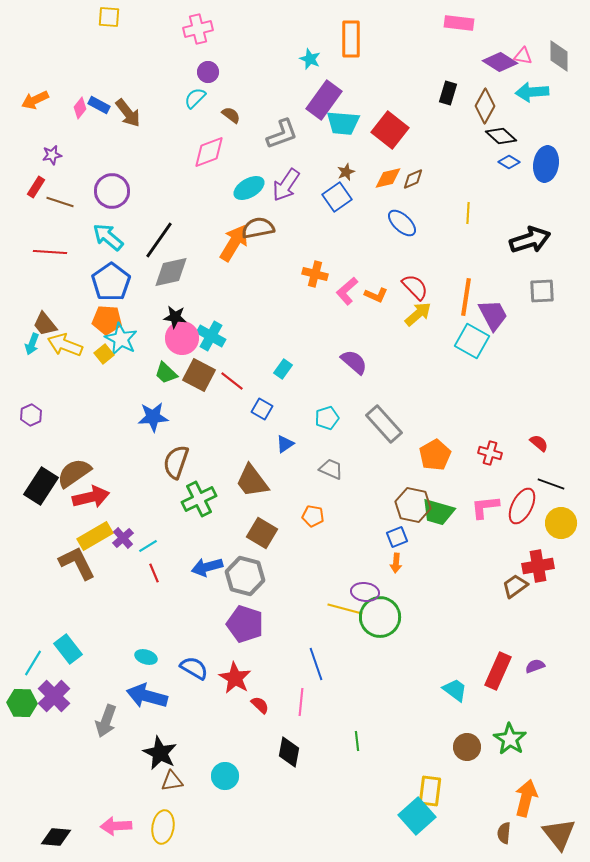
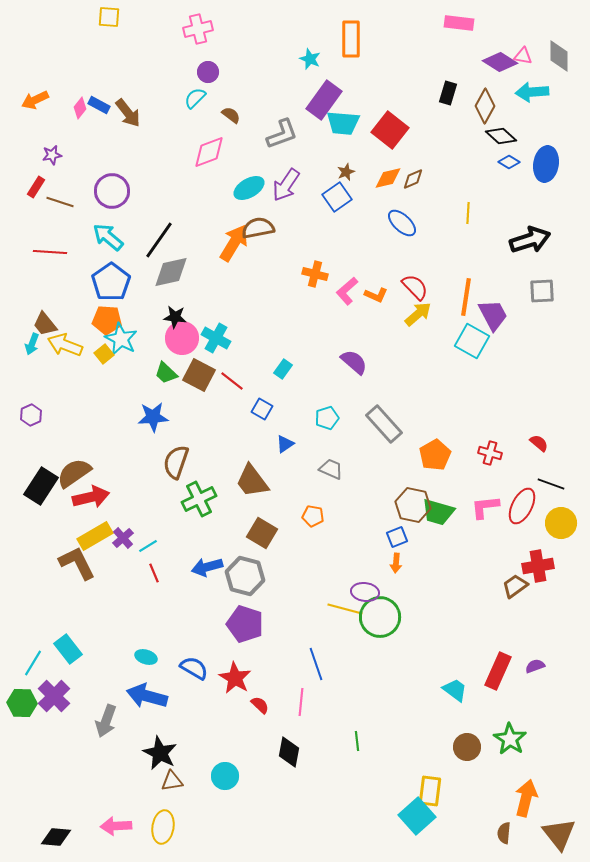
cyan cross at (211, 336): moved 5 px right, 2 px down
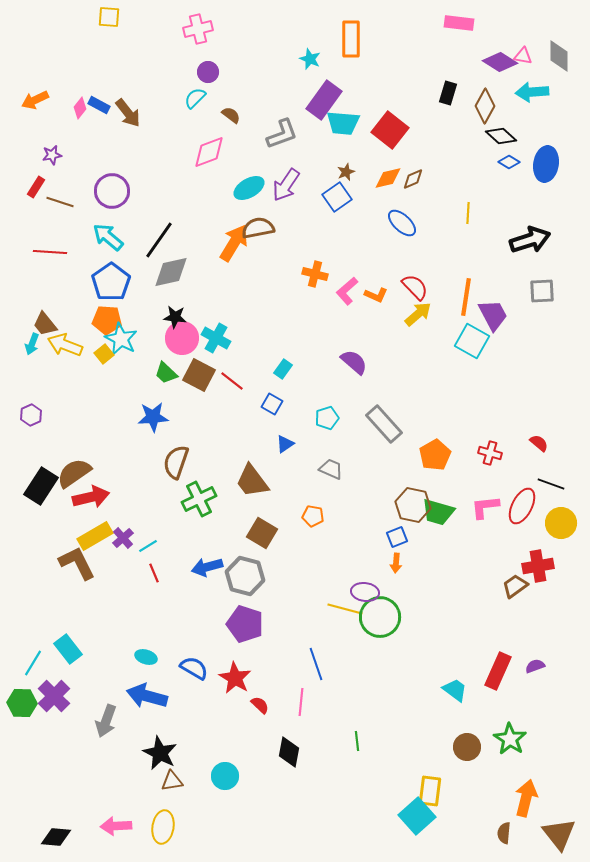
blue square at (262, 409): moved 10 px right, 5 px up
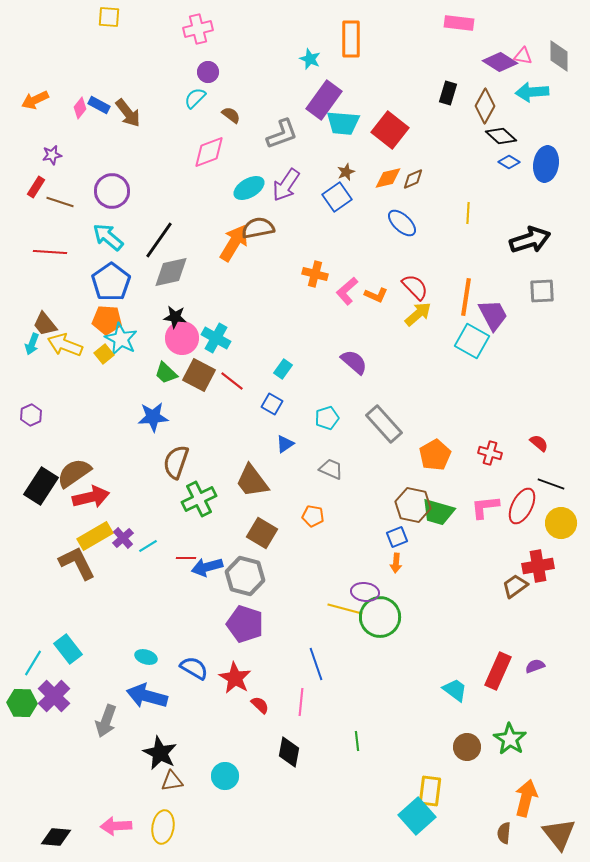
red line at (154, 573): moved 32 px right, 15 px up; rotated 66 degrees counterclockwise
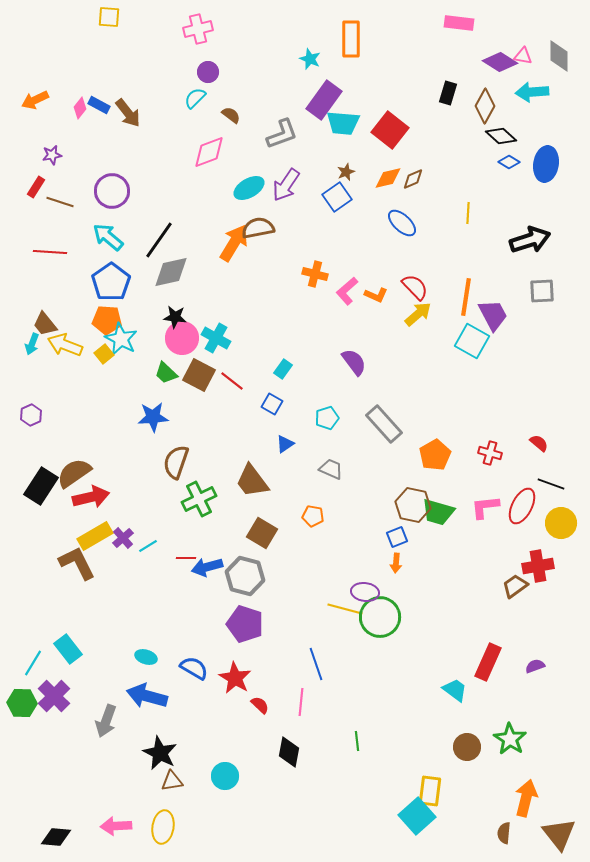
purple semicircle at (354, 362): rotated 12 degrees clockwise
red rectangle at (498, 671): moved 10 px left, 9 px up
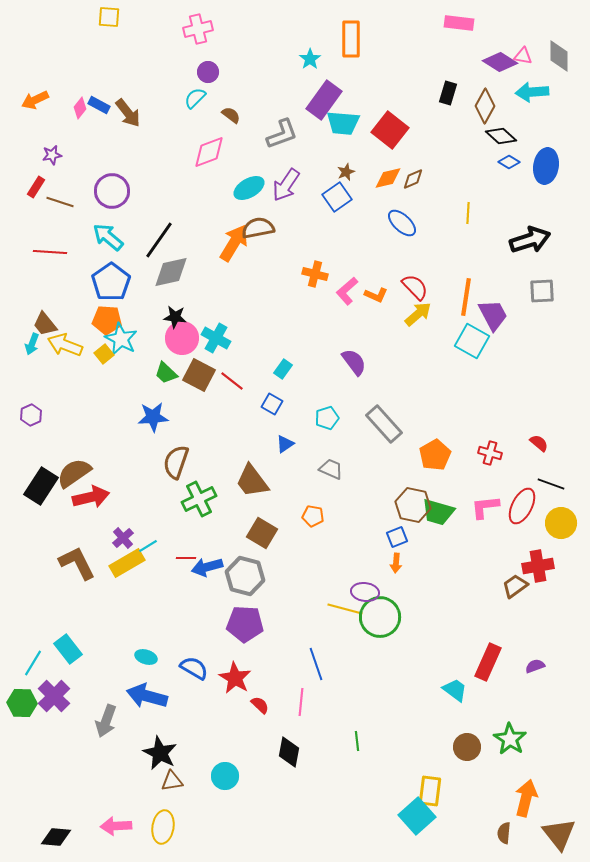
cyan star at (310, 59): rotated 15 degrees clockwise
blue ellipse at (546, 164): moved 2 px down
yellow rectangle at (95, 536): moved 32 px right, 27 px down
purple pentagon at (245, 624): rotated 15 degrees counterclockwise
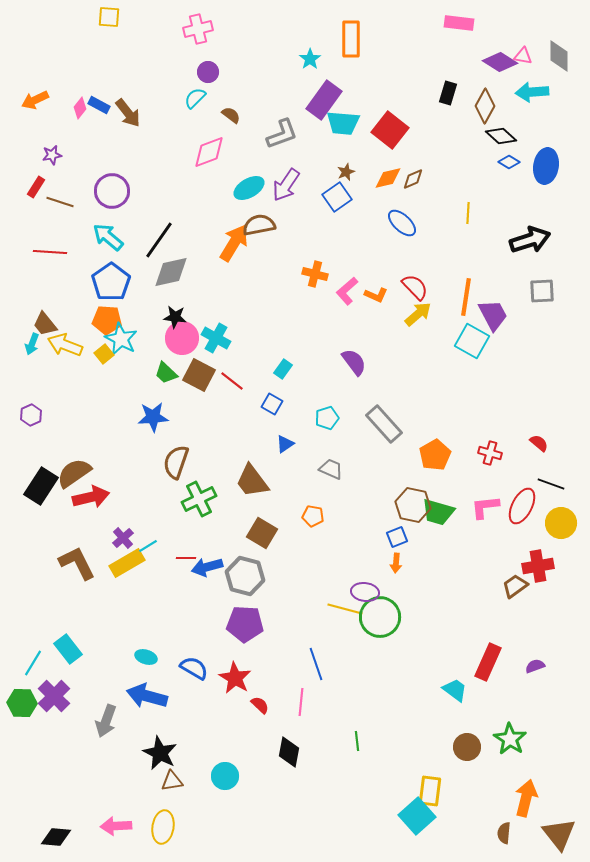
brown semicircle at (258, 228): moved 1 px right, 3 px up
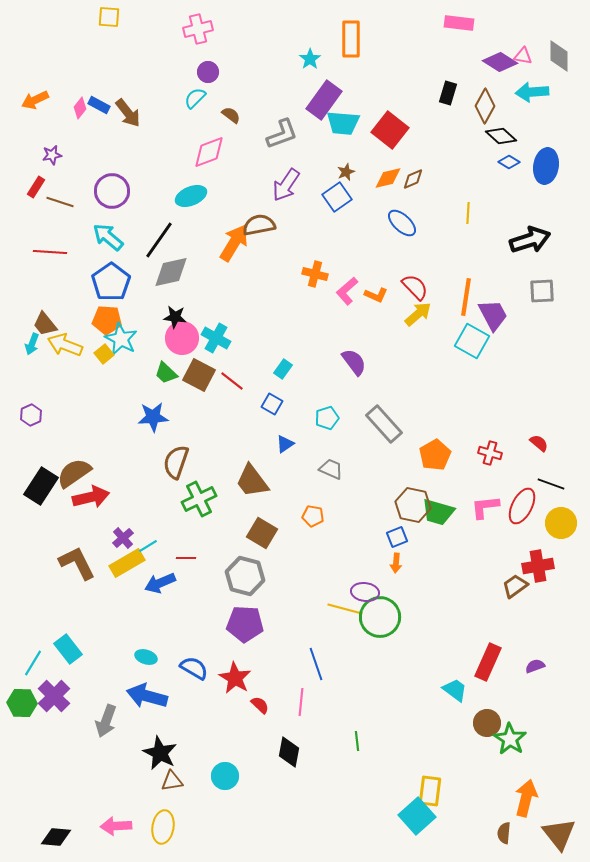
cyan ellipse at (249, 188): moved 58 px left, 8 px down; rotated 8 degrees clockwise
blue arrow at (207, 567): moved 47 px left, 16 px down; rotated 8 degrees counterclockwise
brown circle at (467, 747): moved 20 px right, 24 px up
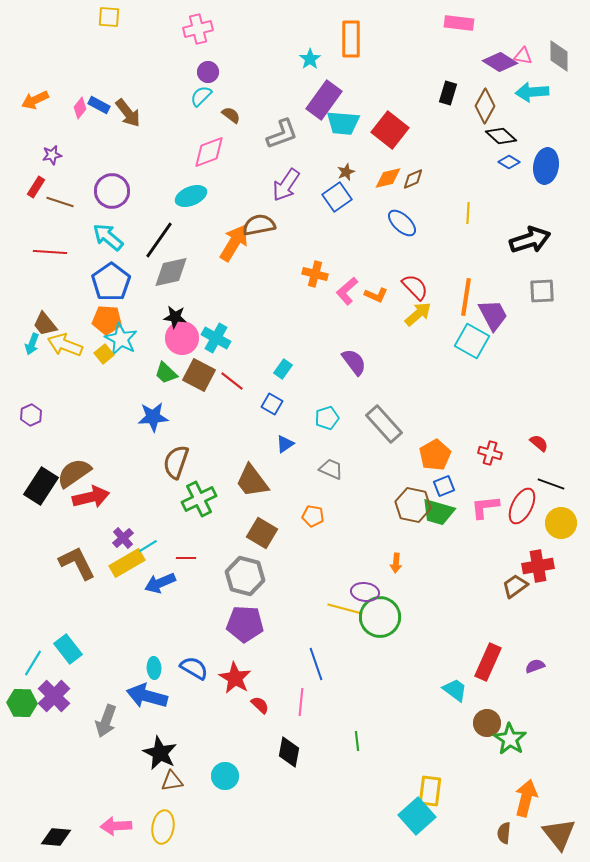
cyan semicircle at (195, 98): moved 6 px right, 2 px up
blue square at (397, 537): moved 47 px right, 51 px up
cyan ellipse at (146, 657): moved 8 px right, 11 px down; rotated 70 degrees clockwise
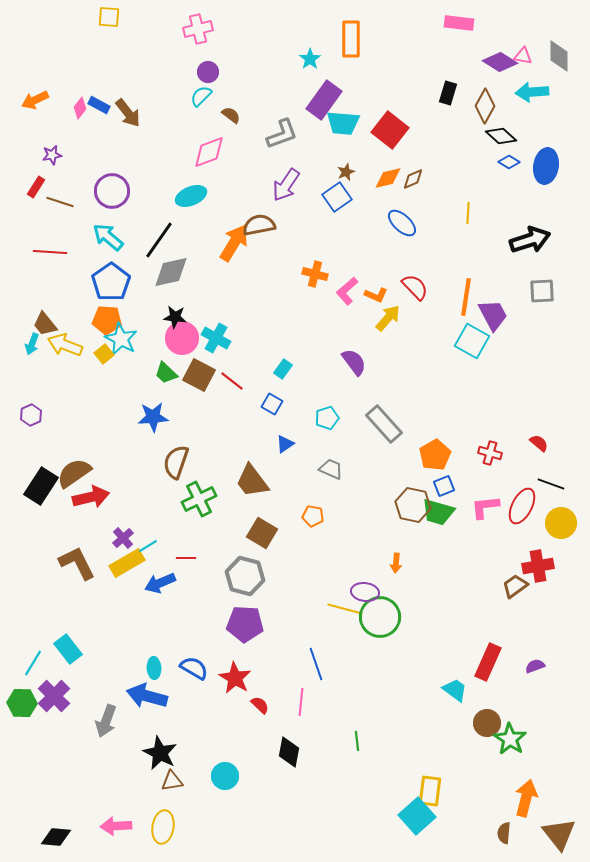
yellow arrow at (418, 314): moved 30 px left, 4 px down; rotated 8 degrees counterclockwise
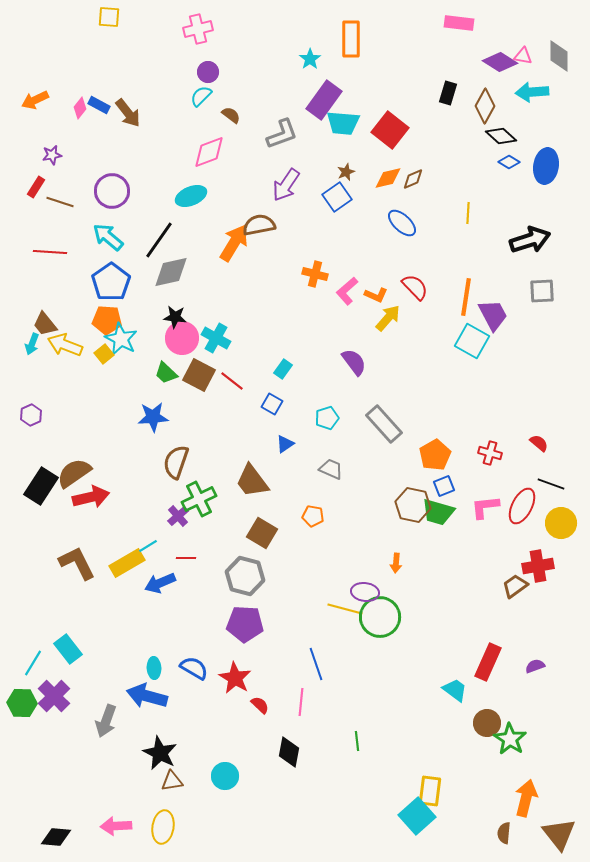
purple cross at (123, 538): moved 55 px right, 22 px up
